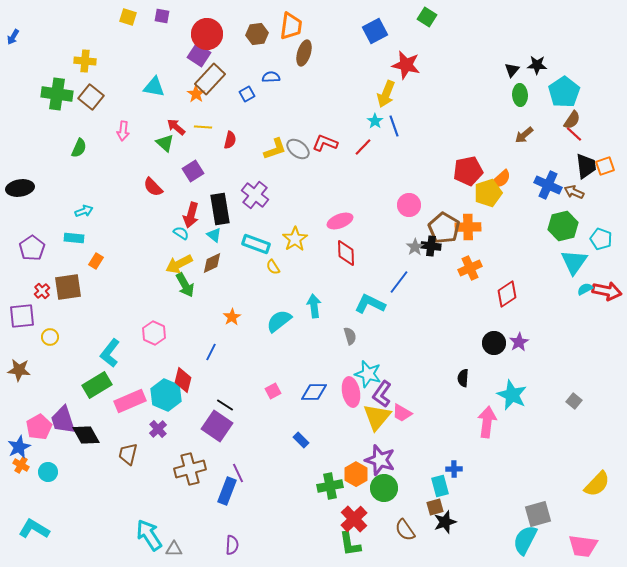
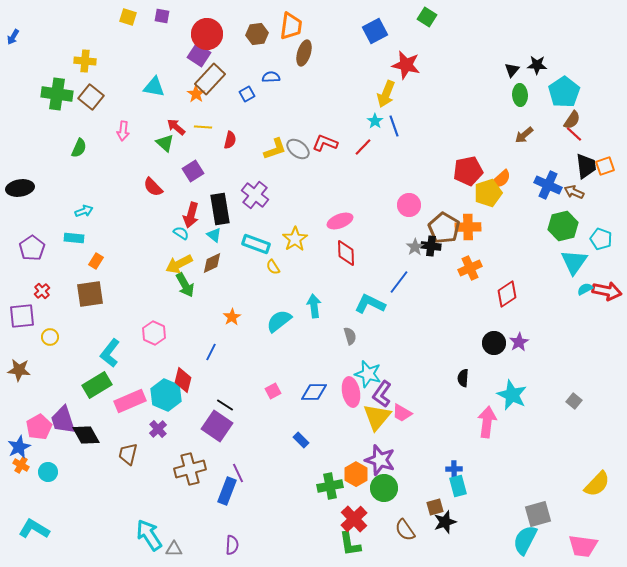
brown square at (68, 287): moved 22 px right, 7 px down
cyan rectangle at (440, 486): moved 18 px right
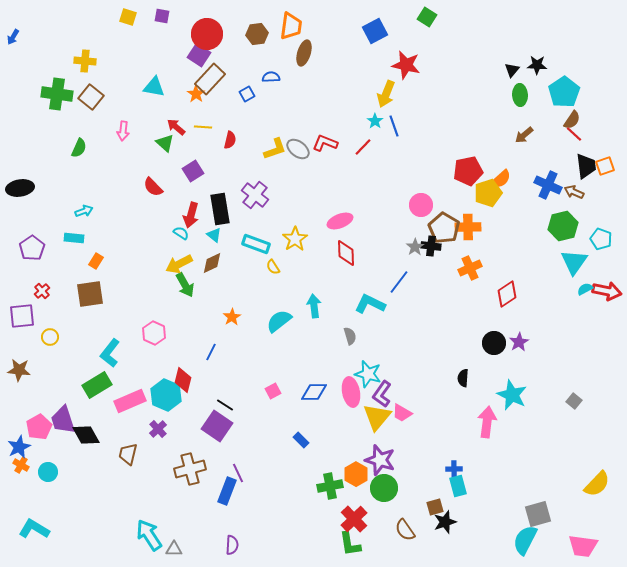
pink circle at (409, 205): moved 12 px right
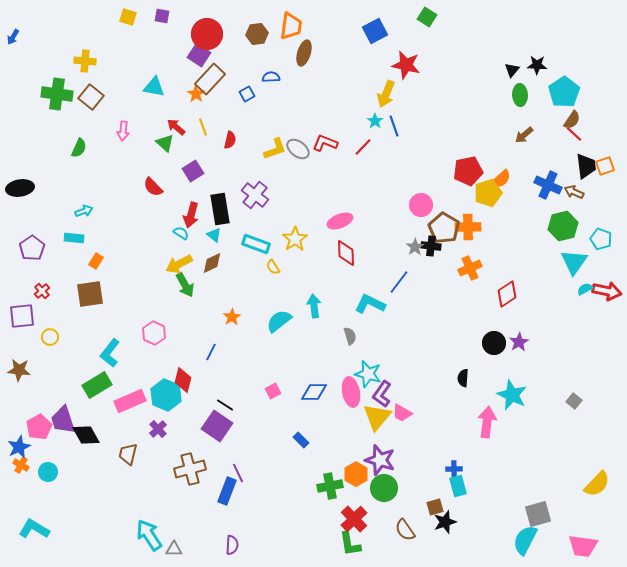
yellow line at (203, 127): rotated 66 degrees clockwise
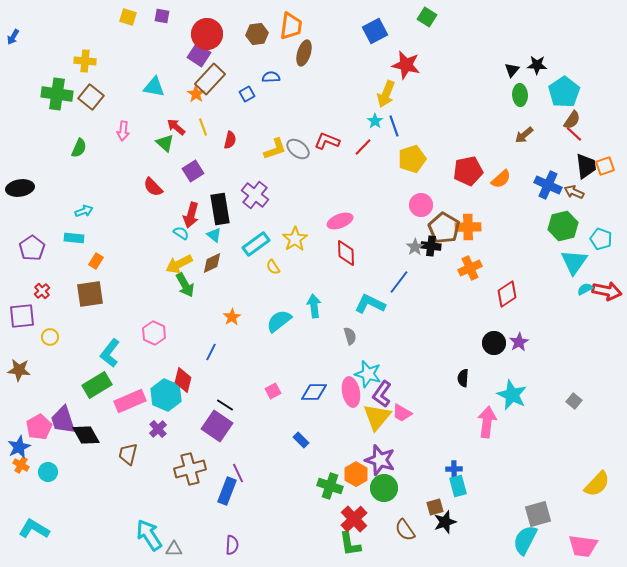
red L-shape at (325, 143): moved 2 px right, 2 px up
yellow pentagon at (488, 193): moved 76 px left, 34 px up
cyan rectangle at (256, 244): rotated 56 degrees counterclockwise
green cross at (330, 486): rotated 30 degrees clockwise
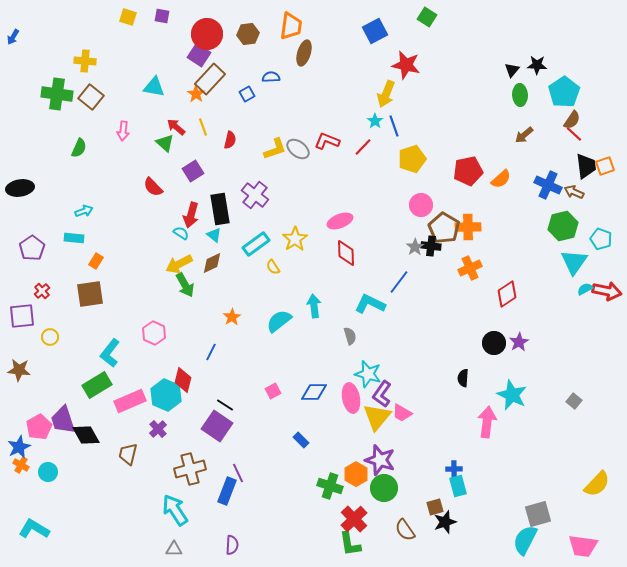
brown hexagon at (257, 34): moved 9 px left
pink ellipse at (351, 392): moved 6 px down
cyan arrow at (149, 535): moved 26 px right, 25 px up
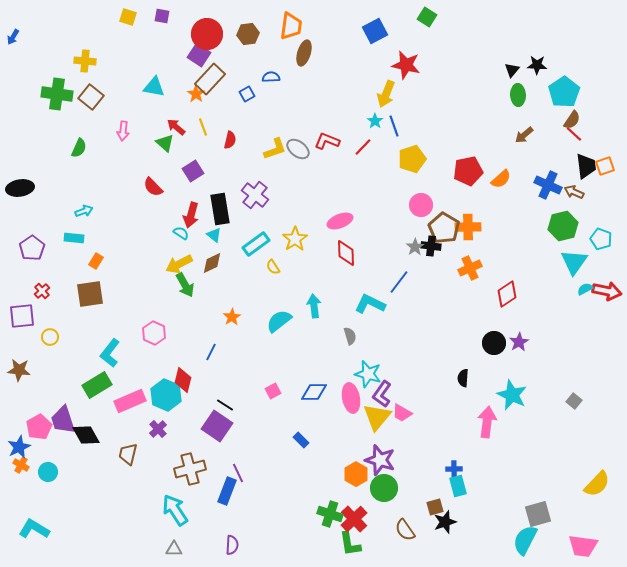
green ellipse at (520, 95): moved 2 px left
green cross at (330, 486): moved 28 px down
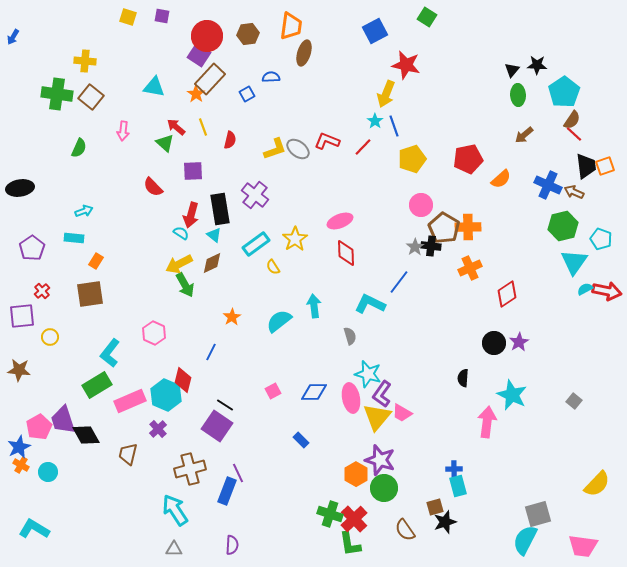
red circle at (207, 34): moved 2 px down
purple square at (193, 171): rotated 30 degrees clockwise
red pentagon at (468, 171): moved 12 px up
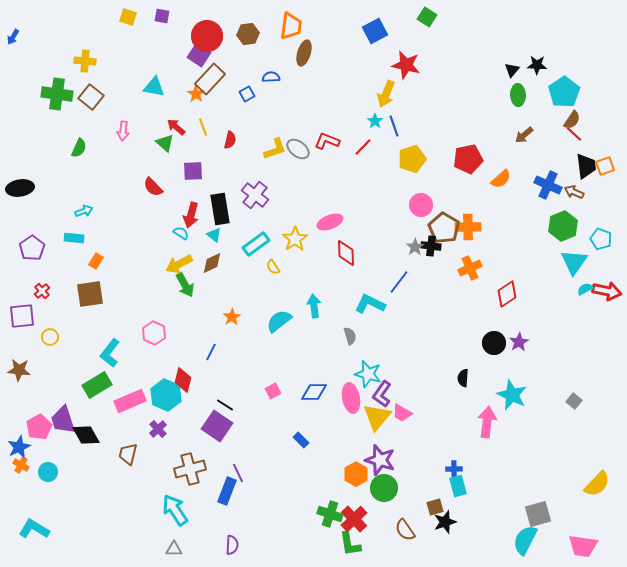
pink ellipse at (340, 221): moved 10 px left, 1 px down
green hexagon at (563, 226): rotated 8 degrees counterclockwise
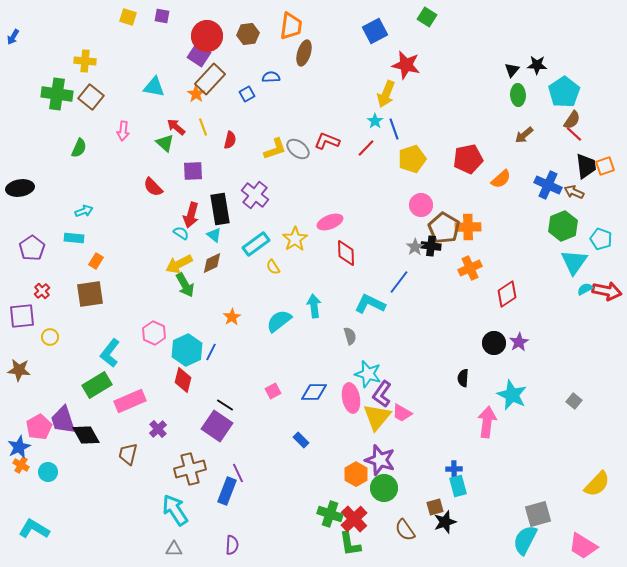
blue line at (394, 126): moved 3 px down
red line at (363, 147): moved 3 px right, 1 px down
cyan hexagon at (166, 395): moved 21 px right, 45 px up; rotated 12 degrees clockwise
pink trapezoid at (583, 546): rotated 24 degrees clockwise
